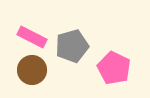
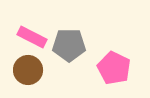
gray pentagon: moved 3 px left, 1 px up; rotated 16 degrees clockwise
brown circle: moved 4 px left
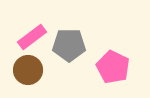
pink rectangle: rotated 64 degrees counterclockwise
pink pentagon: moved 1 px left, 1 px up
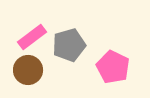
gray pentagon: rotated 16 degrees counterclockwise
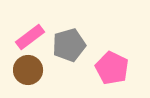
pink rectangle: moved 2 px left
pink pentagon: moved 1 px left, 1 px down
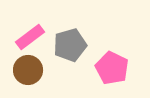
gray pentagon: moved 1 px right
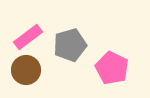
pink rectangle: moved 2 px left
brown circle: moved 2 px left
